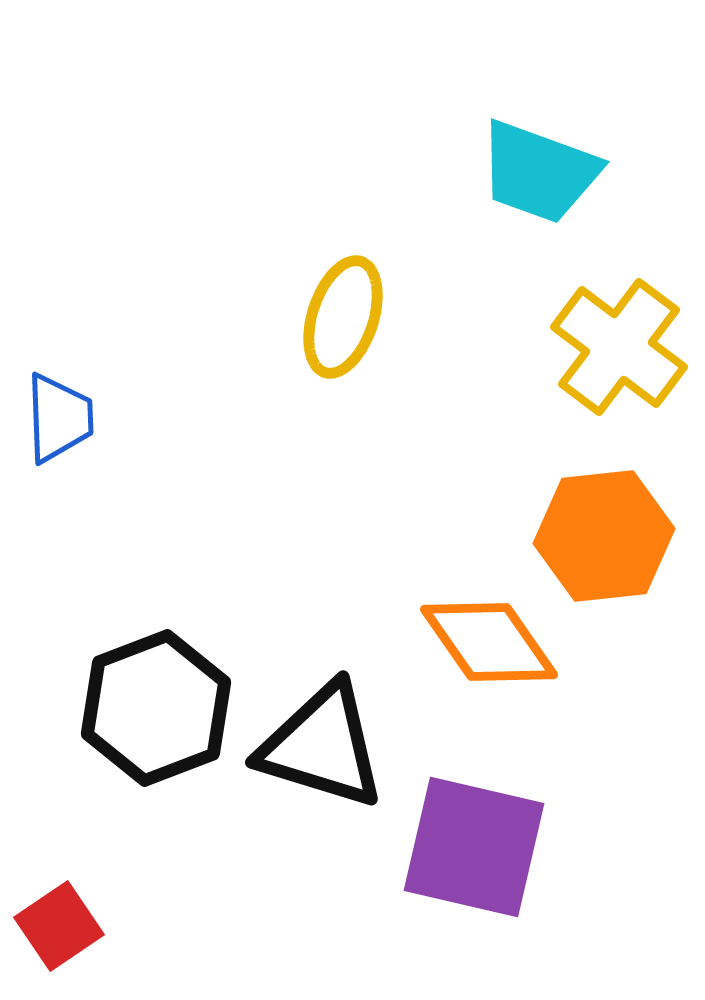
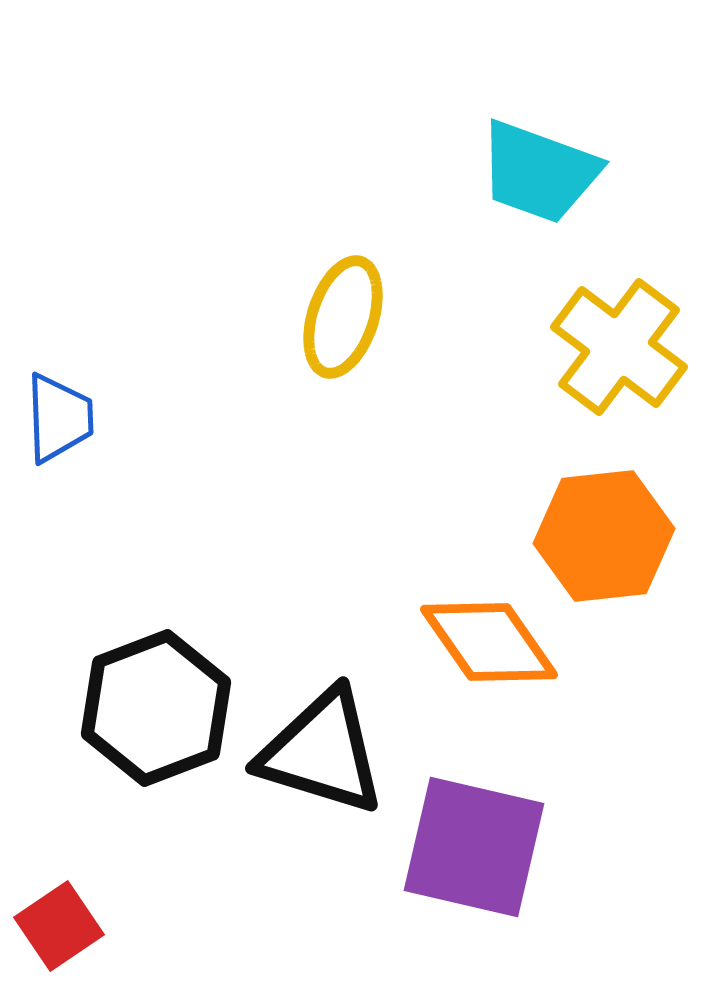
black triangle: moved 6 px down
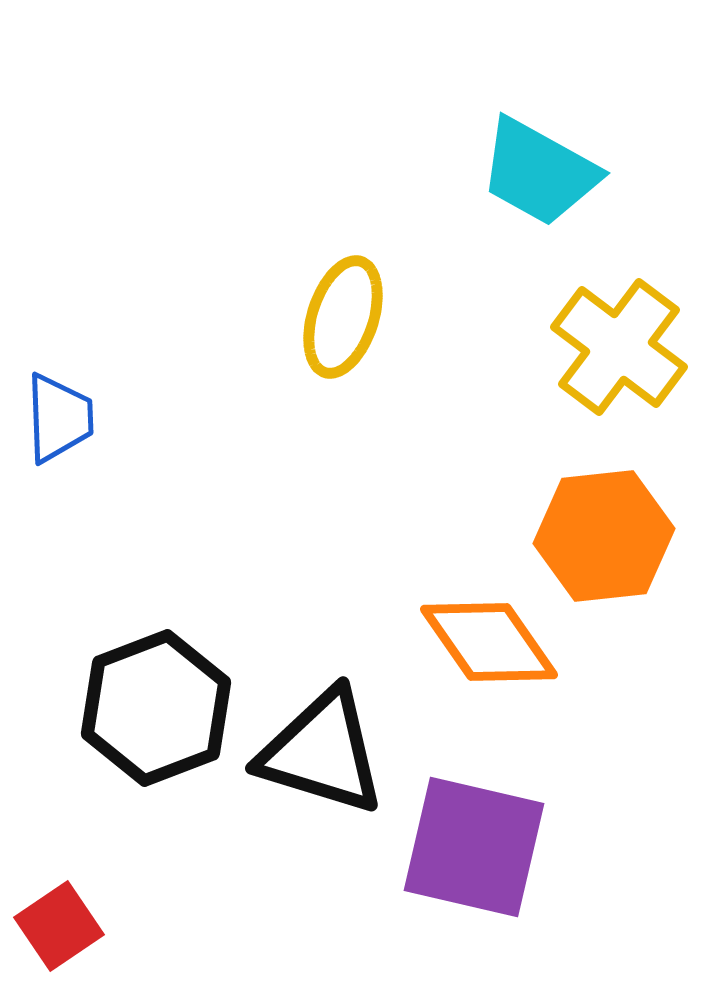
cyan trapezoid: rotated 9 degrees clockwise
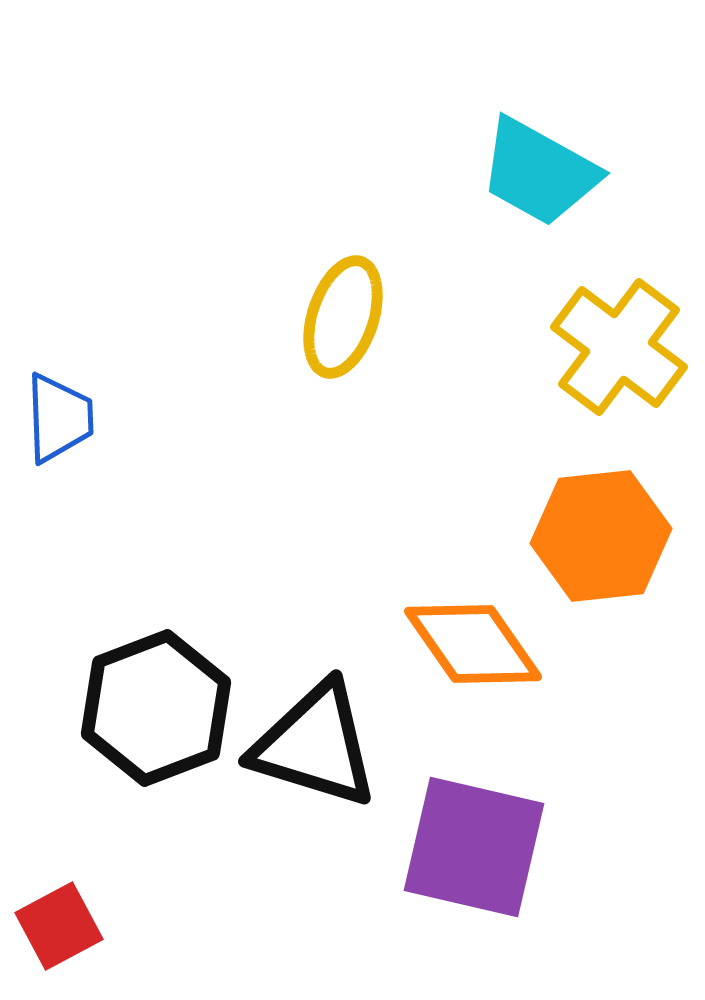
orange hexagon: moved 3 px left
orange diamond: moved 16 px left, 2 px down
black triangle: moved 7 px left, 7 px up
red square: rotated 6 degrees clockwise
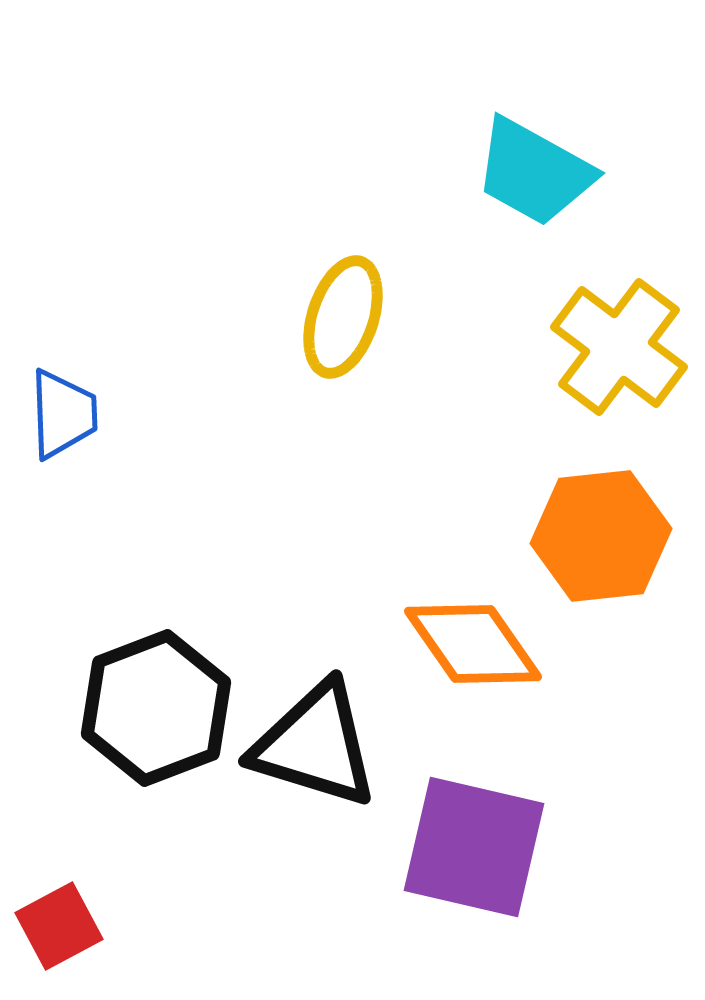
cyan trapezoid: moved 5 px left
blue trapezoid: moved 4 px right, 4 px up
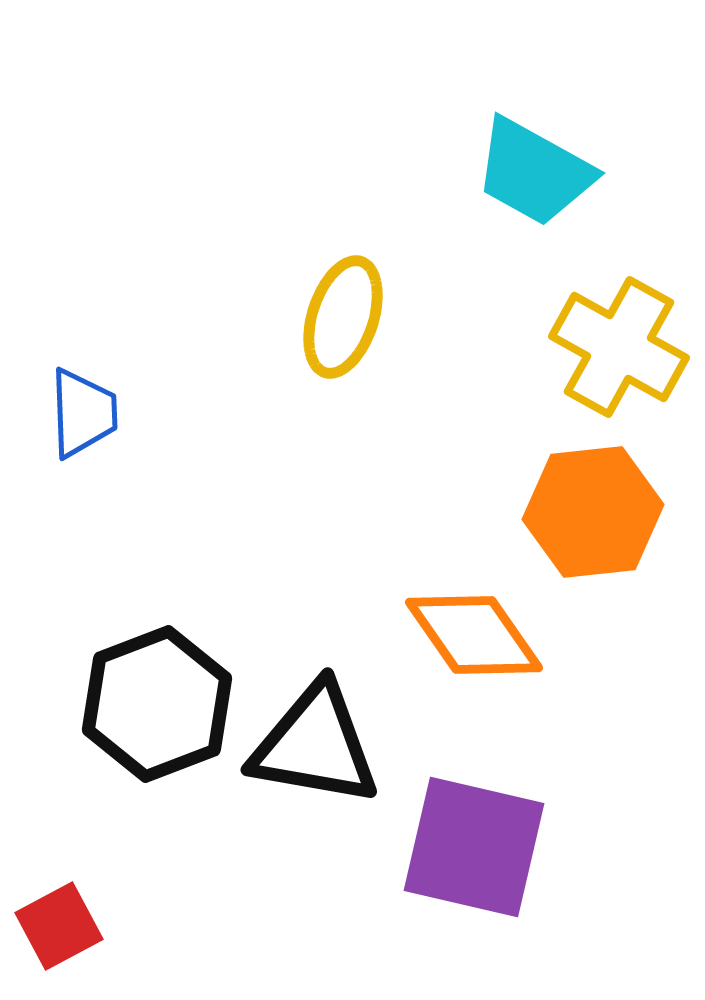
yellow cross: rotated 8 degrees counterclockwise
blue trapezoid: moved 20 px right, 1 px up
orange hexagon: moved 8 px left, 24 px up
orange diamond: moved 1 px right, 9 px up
black hexagon: moved 1 px right, 4 px up
black triangle: rotated 7 degrees counterclockwise
